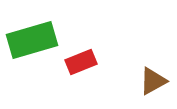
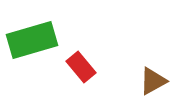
red rectangle: moved 5 px down; rotated 72 degrees clockwise
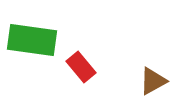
green rectangle: rotated 24 degrees clockwise
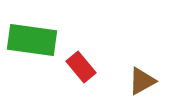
brown triangle: moved 11 px left
